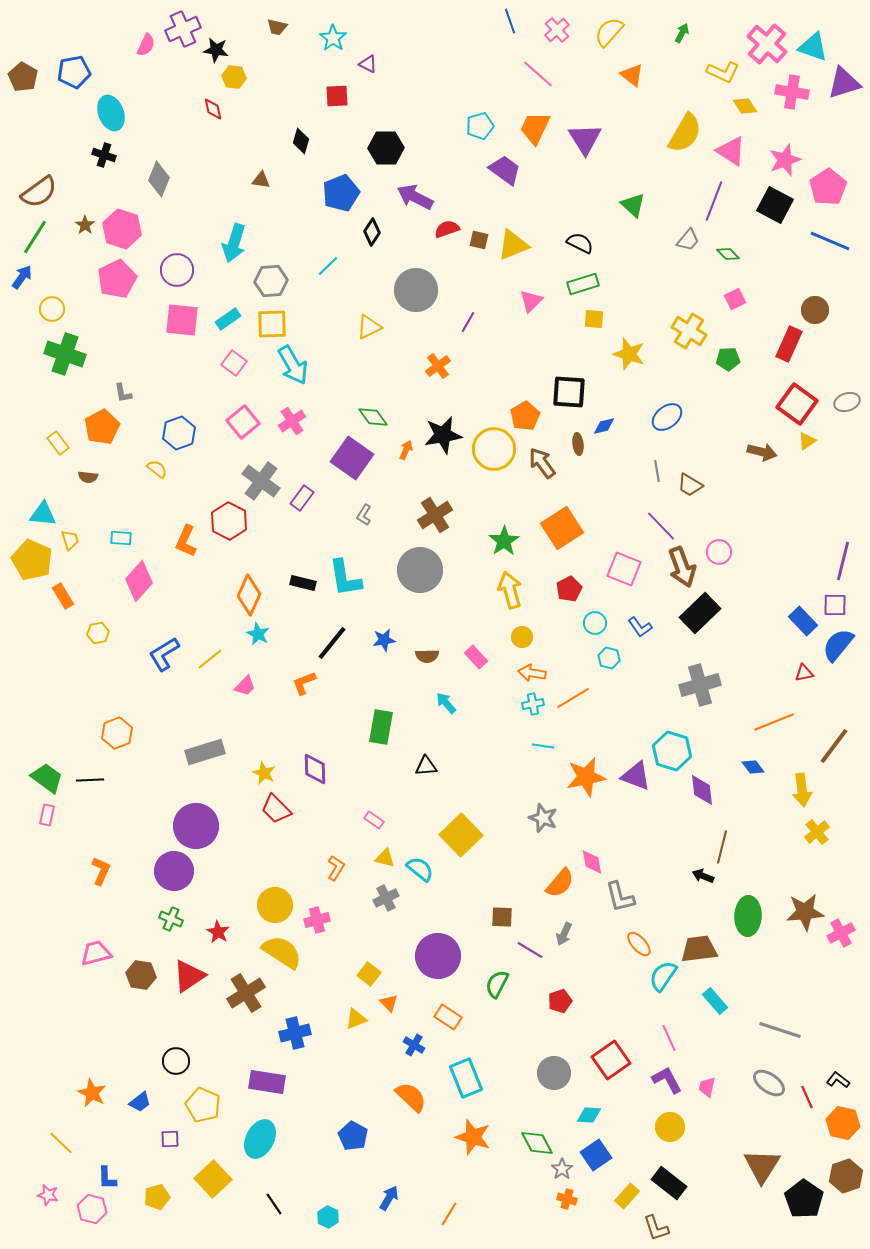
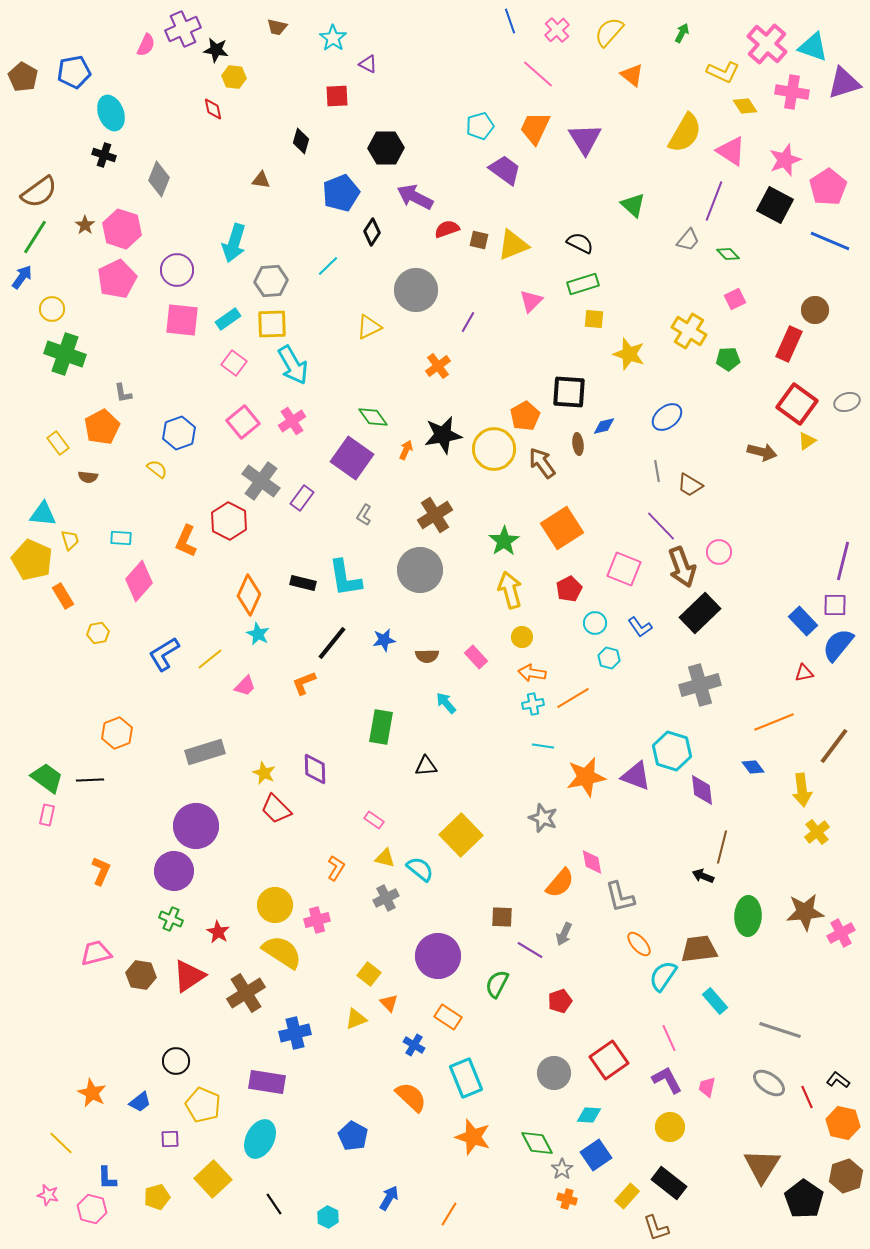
red square at (611, 1060): moved 2 px left
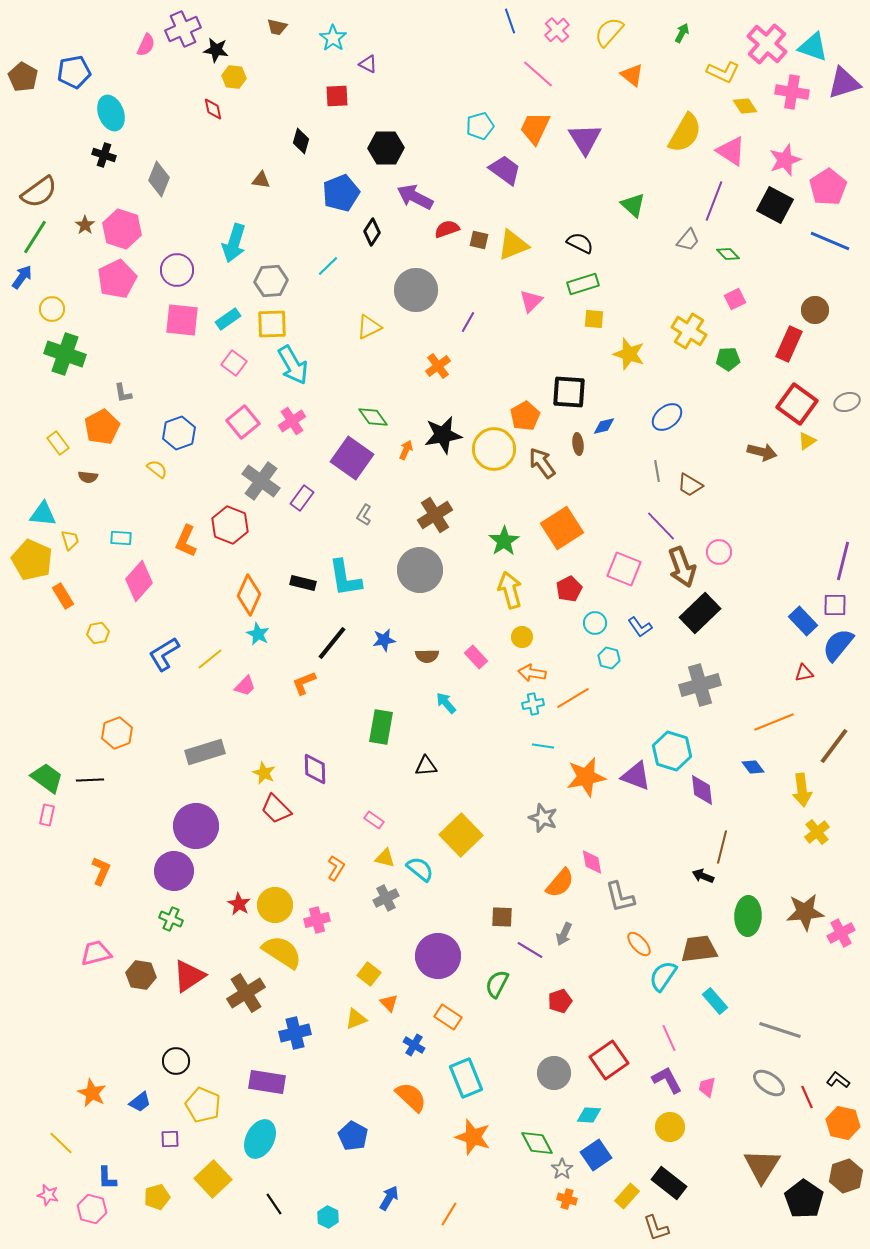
red hexagon at (229, 521): moved 1 px right, 4 px down; rotated 6 degrees counterclockwise
red star at (218, 932): moved 21 px right, 28 px up
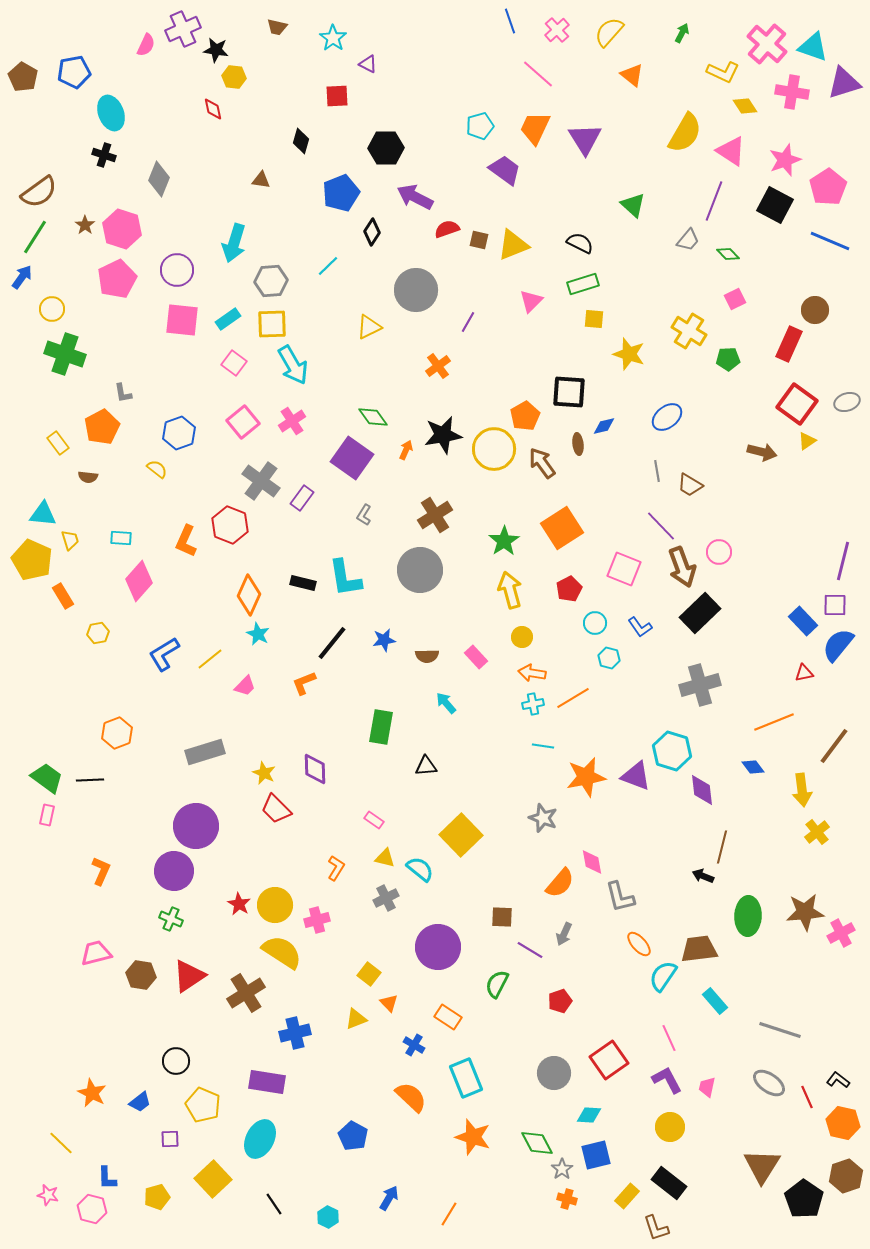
purple circle at (438, 956): moved 9 px up
blue square at (596, 1155): rotated 20 degrees clockwise
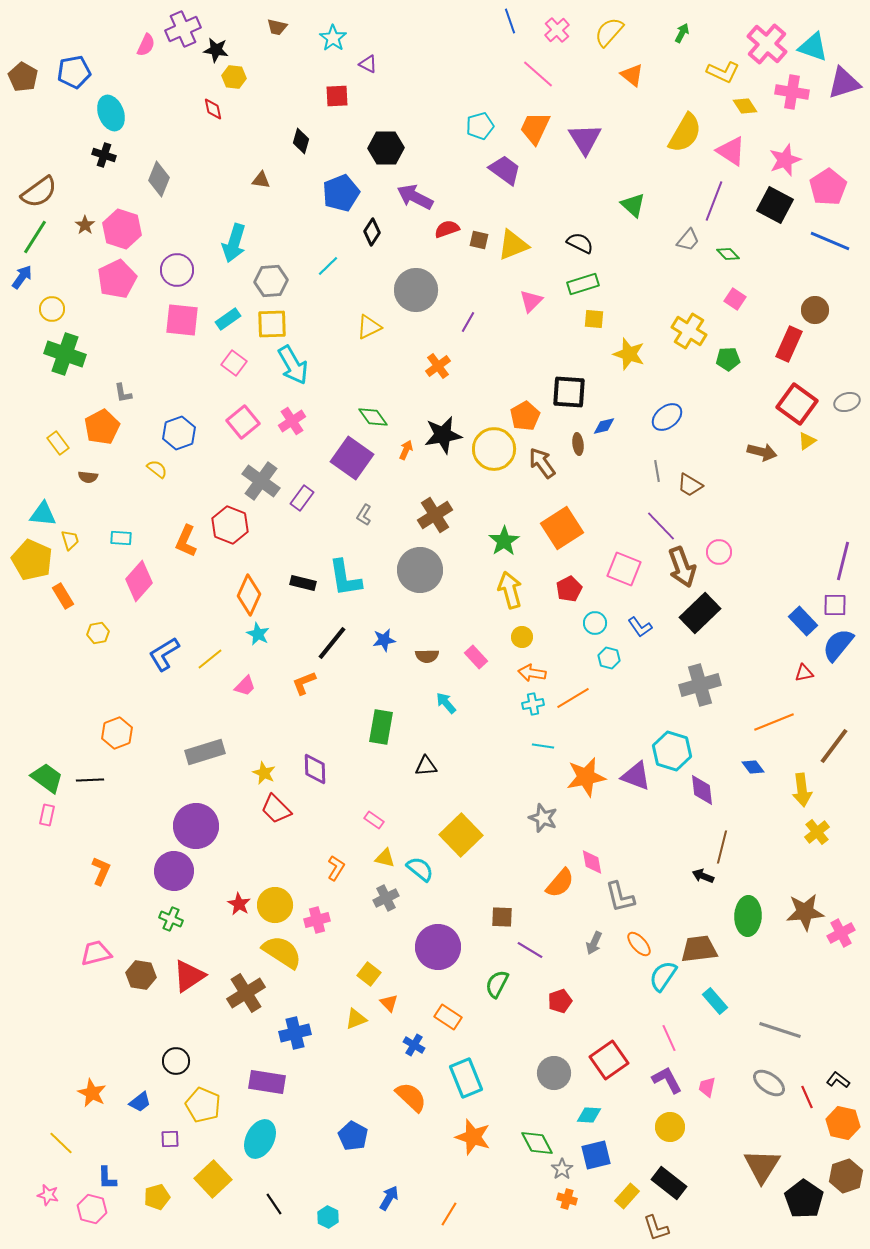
pink square at (735, 299): rotated 30 degrees counterclockwise
gray arrow at (564, 934): moved 30 px right, 9 px down
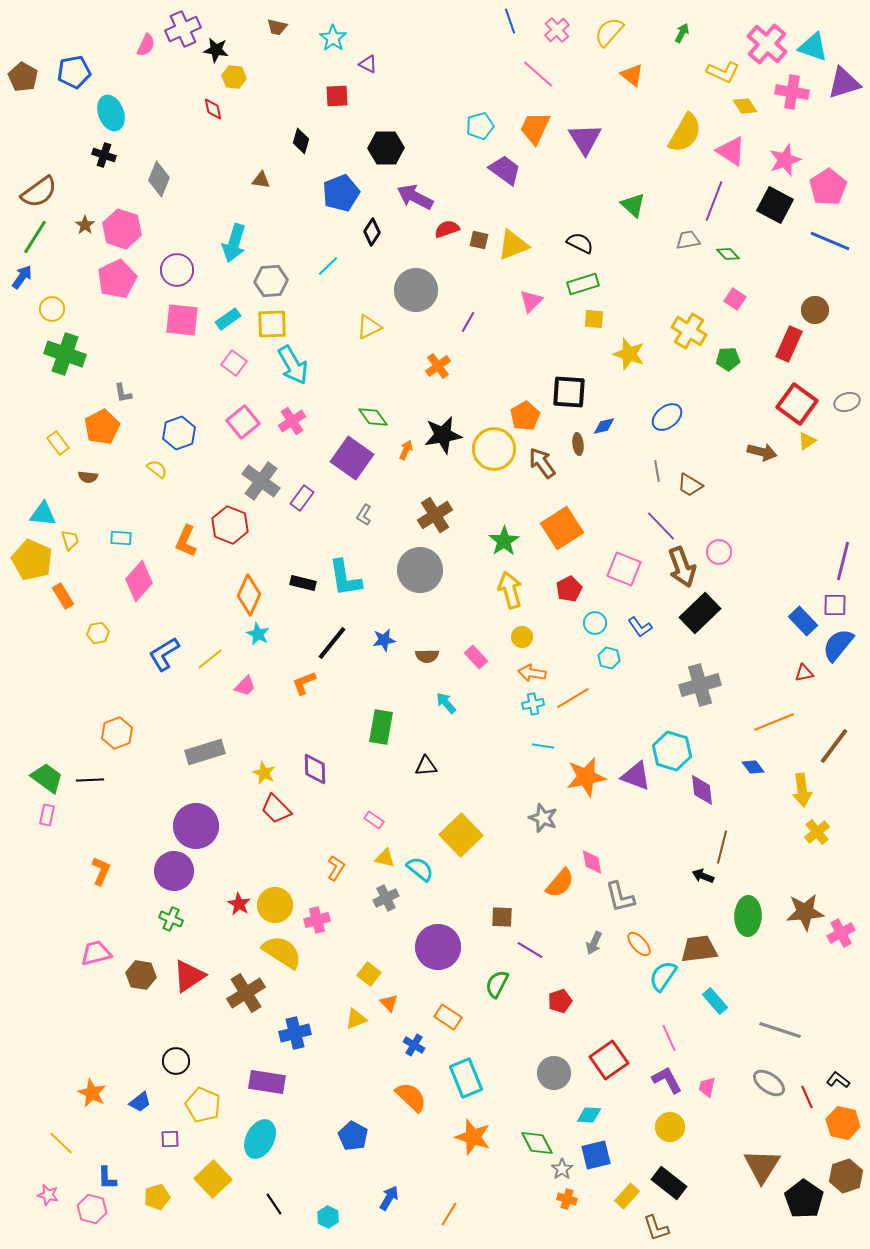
gray trapezoid at (688, 240): rotated 140 degrees counterclockwise
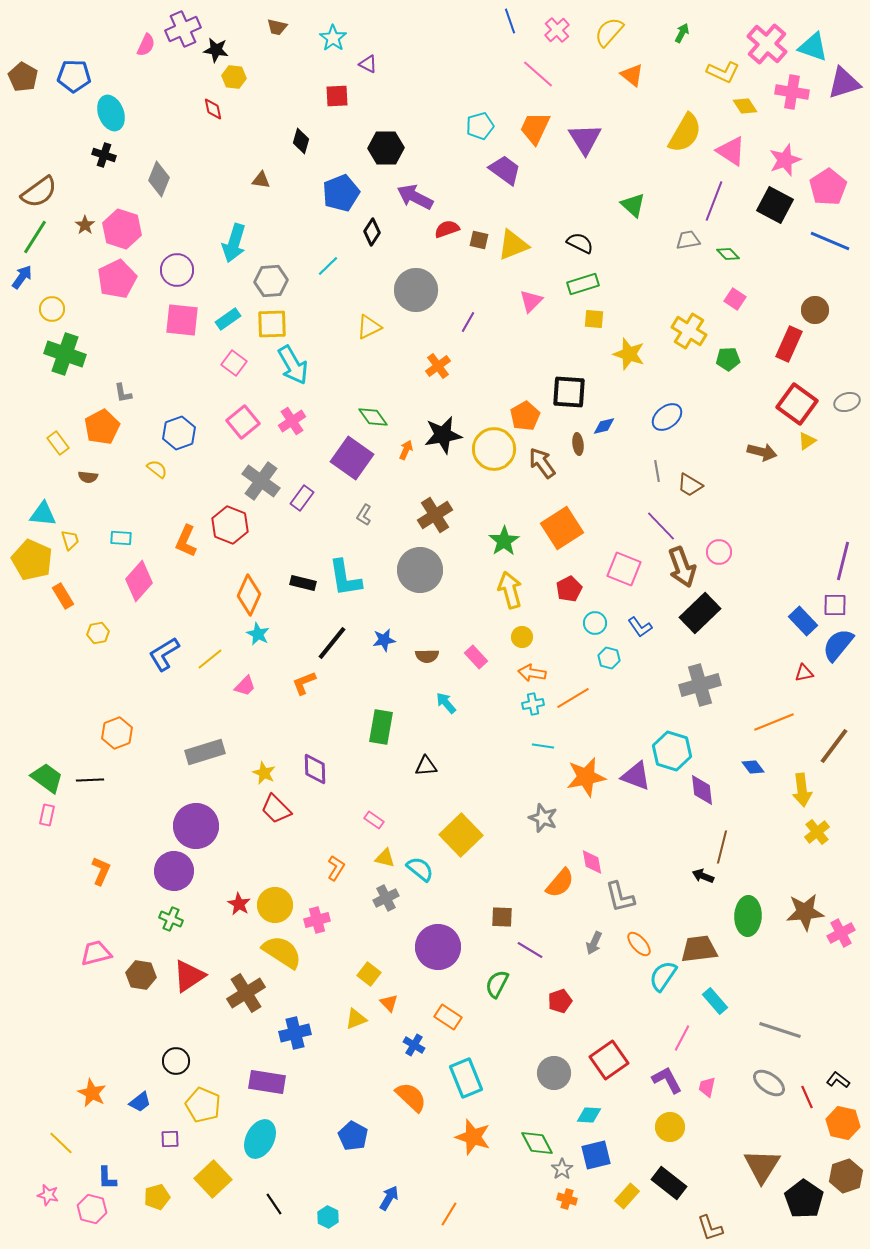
blue pentagon at (74, 72): moved 4 px down; rotated 12 degrees clockwise
pink line at (669, 1038): moved 13 px right; rotated 52 degrees clockwise
brown L-shape at (656, 1228): moved 54 px right
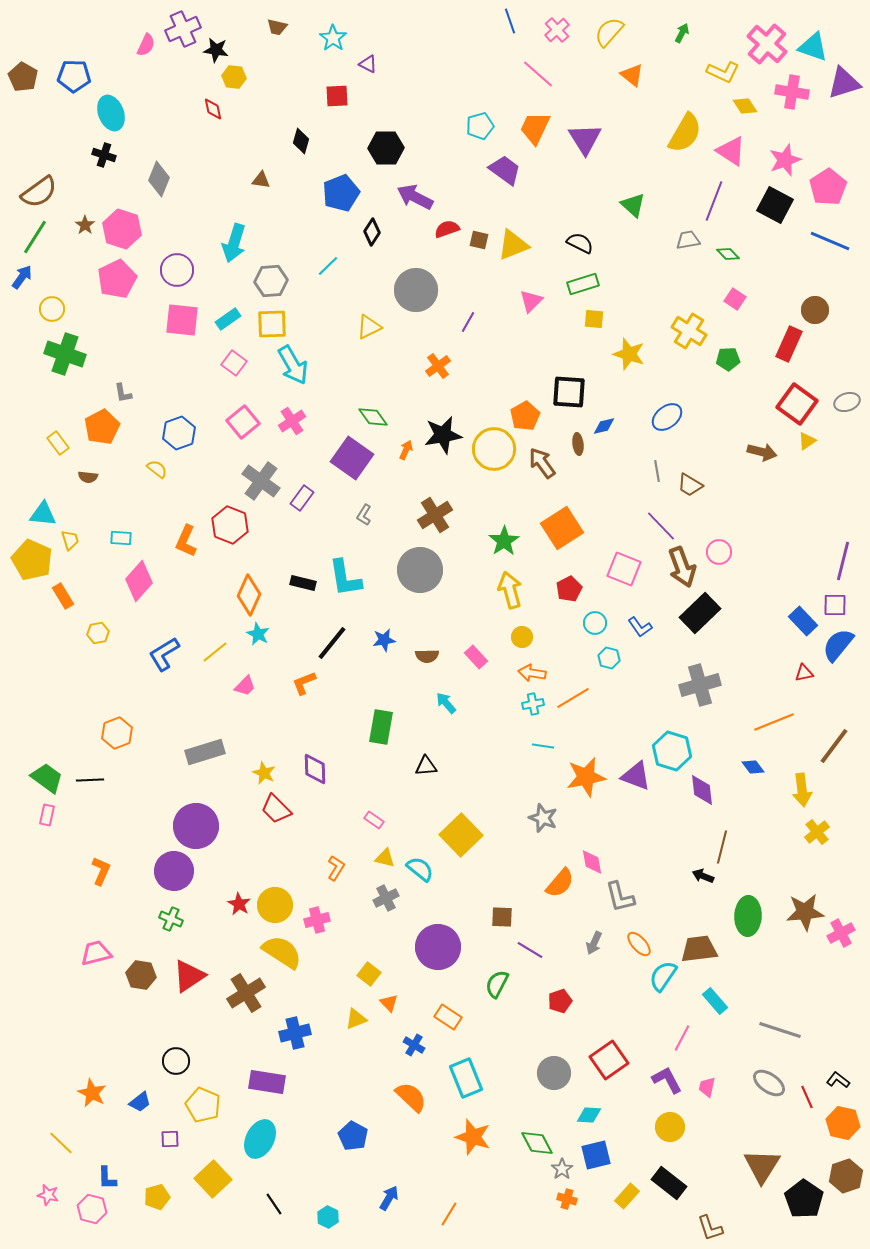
yellow line at (210, 659): moved 5 px right, 7 px up
